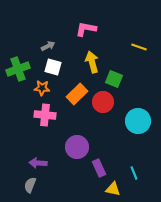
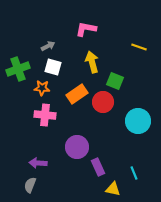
green square: moved 1 px right, 2 px down
orange rectangle: rotated 10 degrees clockwise
purple rectangle: moved 1 px left, 1 px up
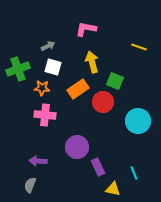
orange rectangle: moved 1 px right, 5 px up
purple arrow: moved 2 px up
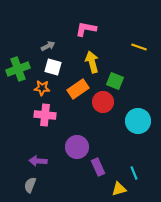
yellow triangle: moved 6 px right; rotated 28 degrees counterclockwise
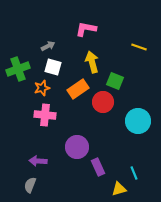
orange star: rotated 21 degrees counterclockwise
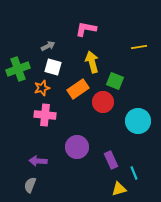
yellow line: rotated 28 degrees counterclockwise
purple rectangle: moved 13 px right, 7 px up
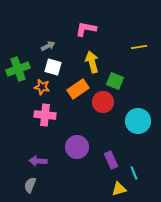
orange star: moved 1 px up; rotated 28 degrees clockwise
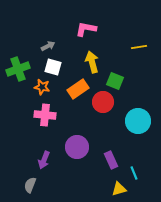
purple arrow: moved 6 px right, 1 px up; rotated 72 degrees counterclockwise
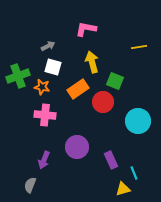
green cross: moved 7 px down
yellow triangle: moved 4 px right
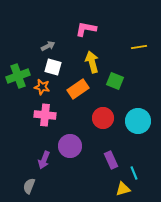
red circle: moved 16 px down
purple circle: moved 7 px left, 1 px up
gray semicircle: moved 1 px left, 1 px down
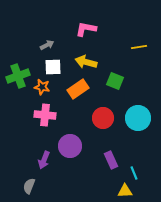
gray arrow: moved 1 px left, 1 px up
yellow arrow: moved 6 px left; rotated 60 degrees counterclockwise
white square: rotated 18 degrees counterclockwise
cyan circle: moved 3 px up
yellow triangle: moved 2 px right, 2 px down; rotated 14 degrees clockwise
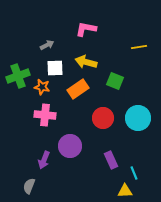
white square: moved 2 px right, 1 px down
